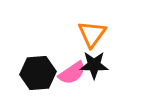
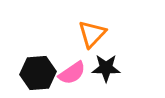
orange triangle: rotated 8 degrees clockwise
black star: moved 12 px right, 3 px down
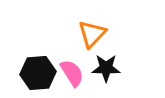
pink semicircle: rotated 88 degrees counterclockwise
